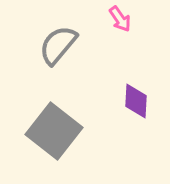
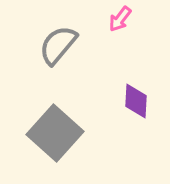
pink arrow: rotated 72 degrees clockwise
gray square: moved 1 px right, 2 px down; rotated 4 degrees clockwise
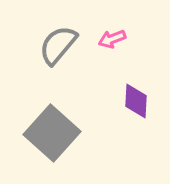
pink arrow: moved 8 px left, 20 px down; rotated 32 degrees clockwise
gray square: moved 3 px left
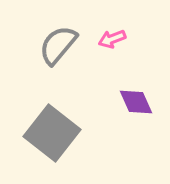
purple diamond: moved 1 px down; rotated 27 degrees counterclockwise
gray square: rotated 4 degrees counterclockwise
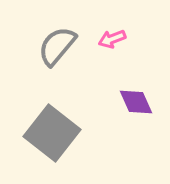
gray semicircle: moved 1 px left, 1 px down
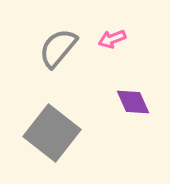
gray semicircle: moved 1 px right, 2 px down
purple diamond: moved 3 px left
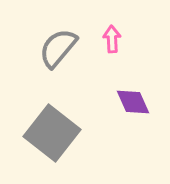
pink arrow: rotated 108 degrees clockwise
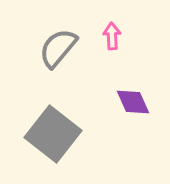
pink arrow: moved 3 px up
gray square: moved 1 px right, 1 px down
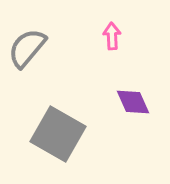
gray semicircle: moved 31 px left
gray square: moved 5 px right; rotated 8 degrees counterclockwise
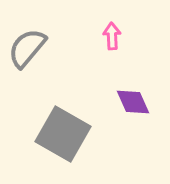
gray square: moved 5 px right
